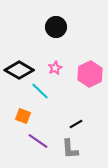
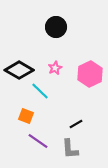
orange square: moved 3 px right
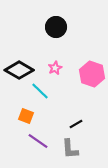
pink hexagon: moved 2 px right; rotated 15 degrees counterclockwise
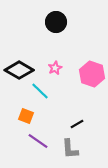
black circle: moved 5 px up
black line: moved 1 px right
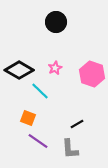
orange square: moved 2 px right, 2 px down
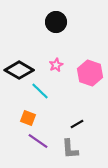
pink star: moved 1 px right, 3 px up
pink hexagon: moved 2 px left, 1 px up
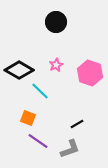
gray L-shape: rotated 105 degrees counterclockwise
